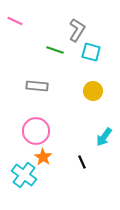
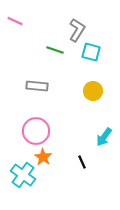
cyan cross: moved 1 px left
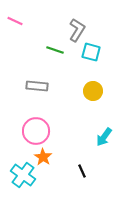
black line: moved 9 px down
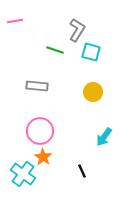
pink line: rotated 35 degrees counterclockwise
yellow circle: moved 1 px down
pink circle: moved 4 px right
cyan cross: moved 1 px up
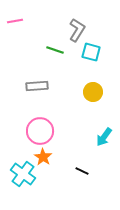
gray rectangle: rotated 10 degrees counterclockwise
black line: rotated 40 degrees counterclockwise
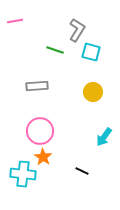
cyan cross: rotated 30 degrees counterclockwise
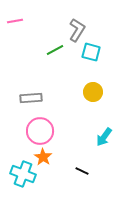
green line: rotated 48 degrees counterclockwise
gray rectangle: moved 6 px left, 12 px down
cyan cross: rotated 15 degrees clockwise
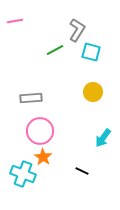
cyan arrow: moved 1 px left, 1 px down
